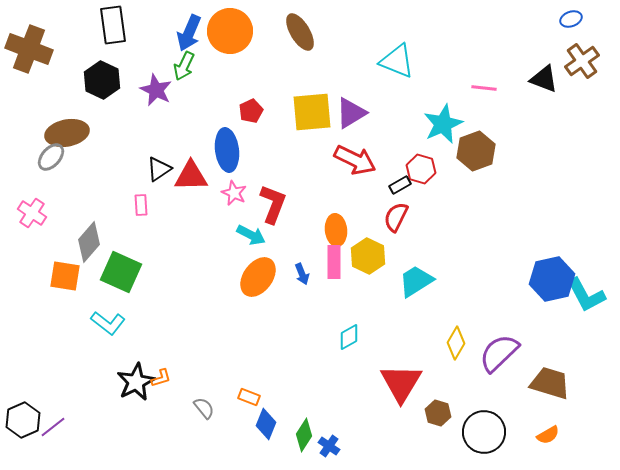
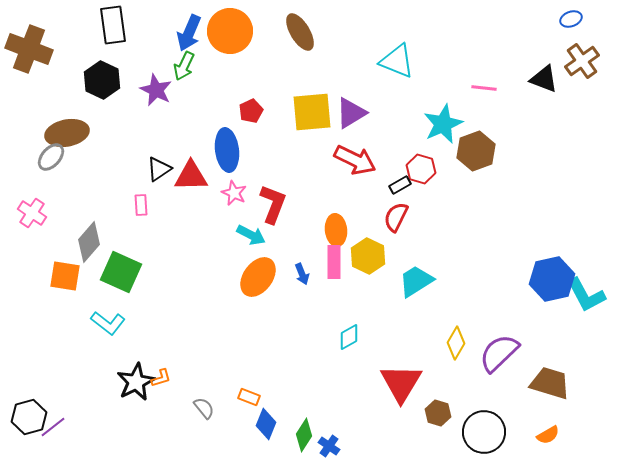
black hexagon at (23, 420): moved 6 px right, 3 px up; rotated 8 degrees clockwise
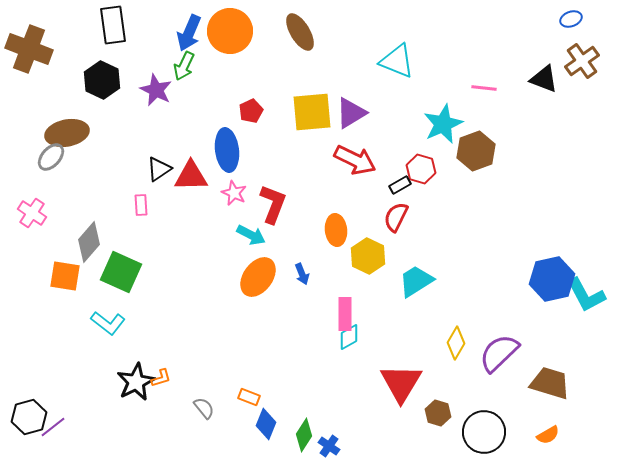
pink rectangle at (334, 262): moved 11 px right, 52 px down
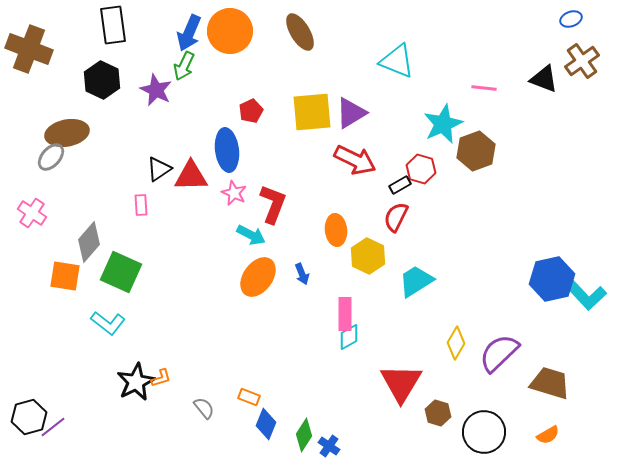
cyan L-shape at (586, 295): rotated 15 degrees counterclockwise
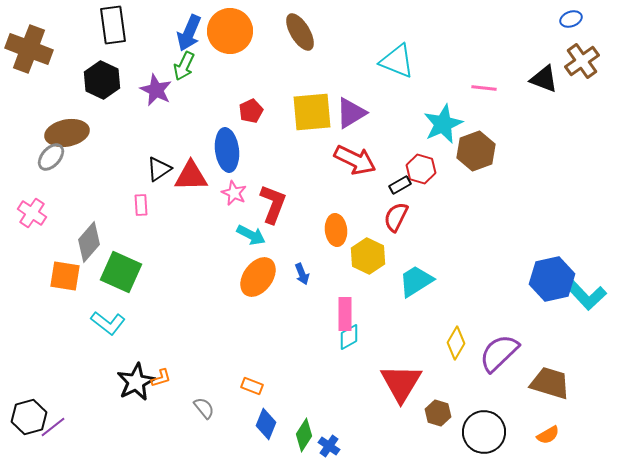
orange rectangle at (249, 397): moved 3 px right, 11 px up
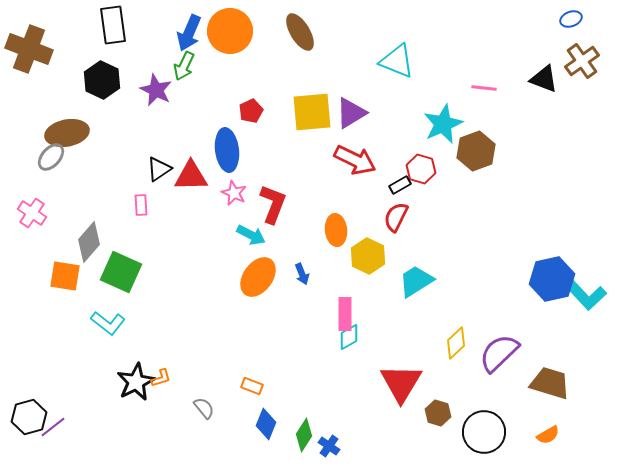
yellow diamond at (456, 343): rotated 16 degrees clockwise
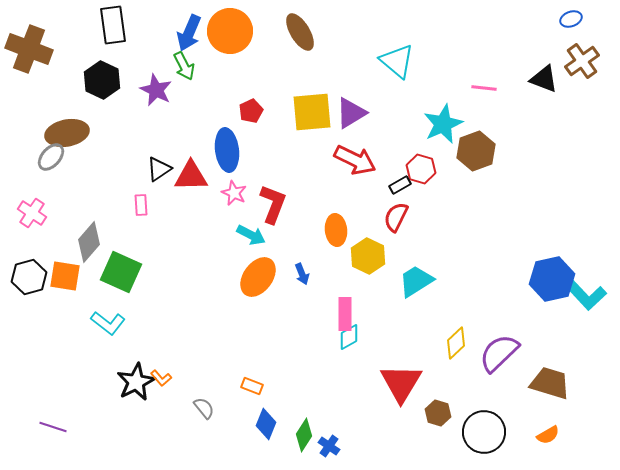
cyan triangle at (397, 61): rotated 18 degrees clockwise
green arrow at (184, 66): rotated 52 degrees counterclockwise
orange L-shape at (161, 378): rotated 65 degrees clockwise
black hexagon at (29, 417): moved 140 px up
purple line at (53, 427): rotated 56 degrees clockwise
